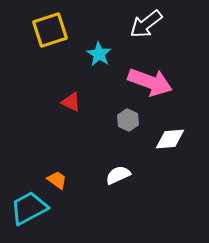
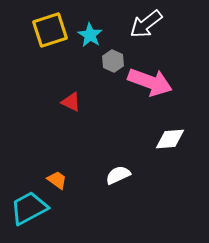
cyan star: moved 9 px left, 19 px up
gray hexagon: moved 15 px left, 59 px up
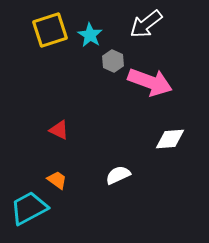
red triangle: moved 12 px left, 28 px down
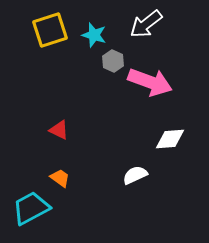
cyan star: moved 4 px right; rotated 15 degrees counterclockwise
white semicircle: moved 17 px right
orange trapezoid: moved 3 px right, 2 px up
cyan trapezoid: moved 2 px right
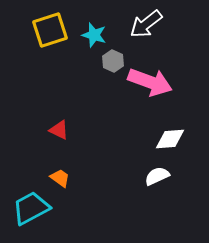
white semicircle: moved 22 px right, 1 px down
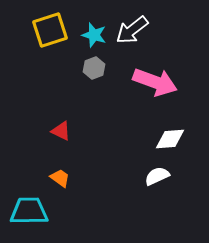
white arrow: moved 14 px left, 6 px down
gray hexagon: moved 19 px left, 7 px down; rotated 15 degrees clockwise
pink arrow: moved 5 px right
red triangle: moved 2 px right, 1 px down
cyan trapezoid: moved 2 px left, 3 px down; rotated 27 degrees clockwise
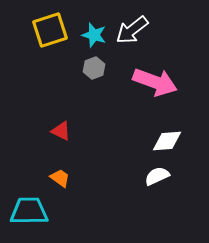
white diamond: moved 3 px left, 2 px down
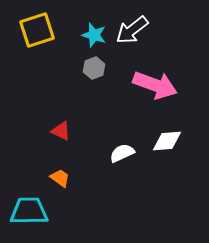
yellow square: moved 13 px left
pink arrow: moved 3 px down
white semicircle: moved 35 px left, 23 px up
